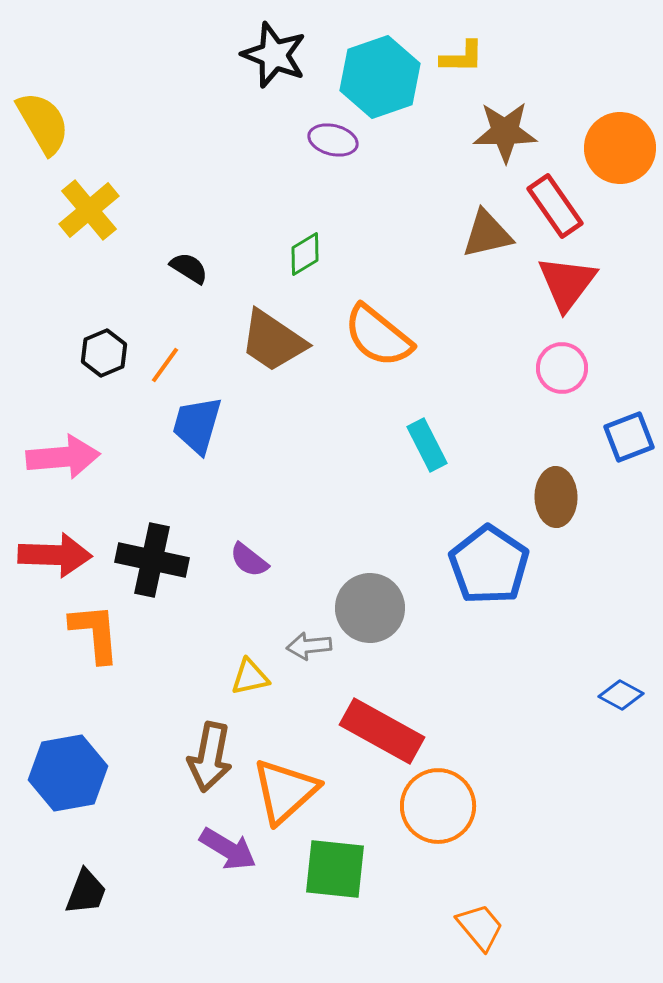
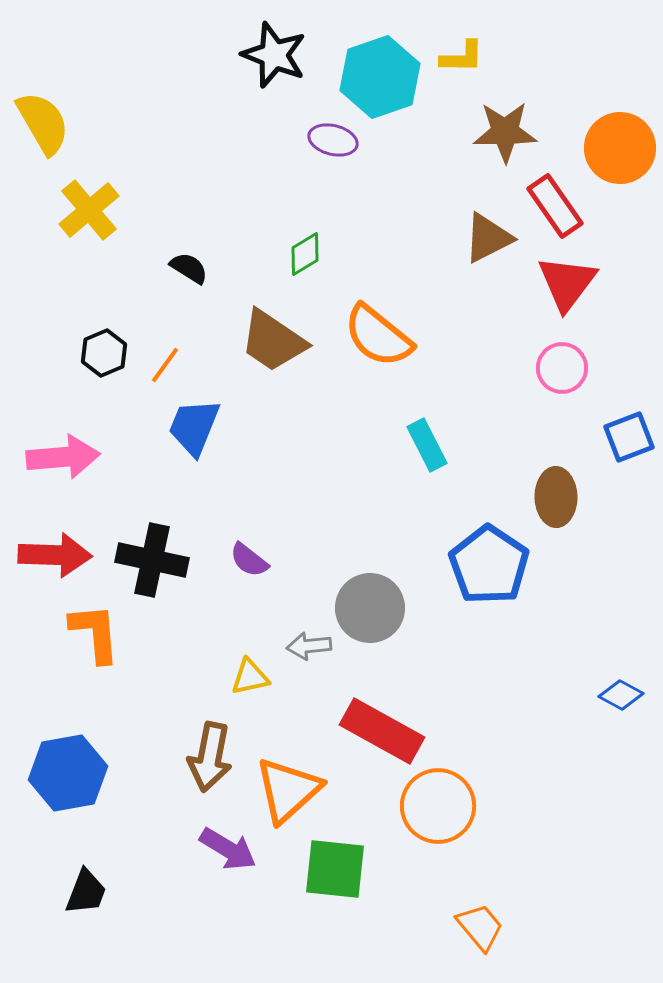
brown triangle at (487, 234): moved 1 px right, 4 px down; rotated 14 degrees counterclockwise
blue trapezoid at (197, 425): moved 3 px left, 2 px down; rotated 6 degrees clockwise
orange triangle at (285, 791): moved 3 px right, 1 px up
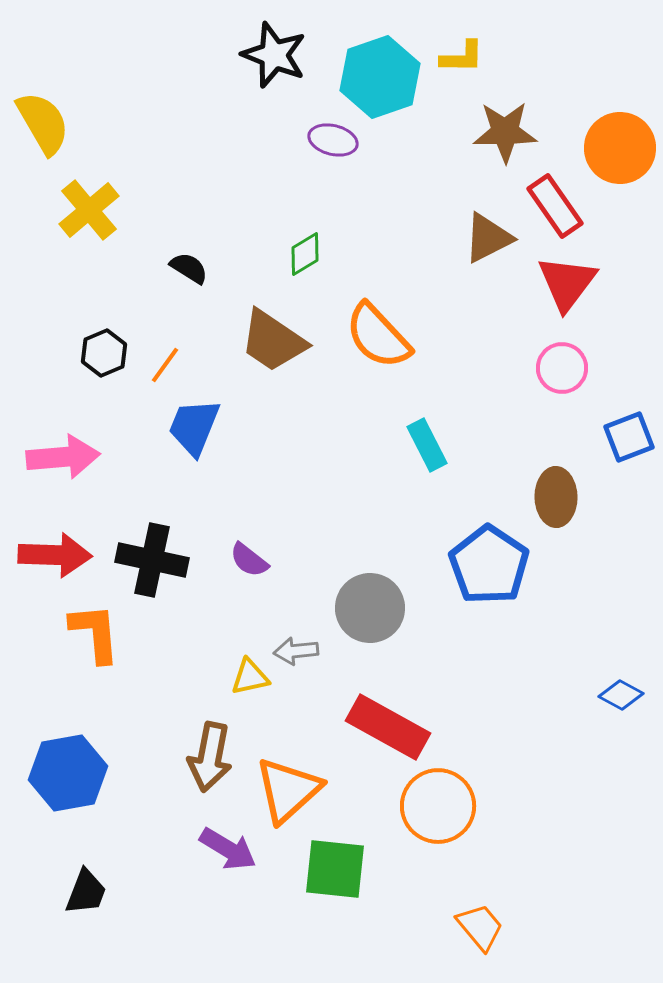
orange semicircle at (378, 336): rotated 8 degrees clockwise
gray arrow at (309, 646): moved 13 px left, 5 px down
red rectangle at (382, 731): moved 6 px right, 4 px up
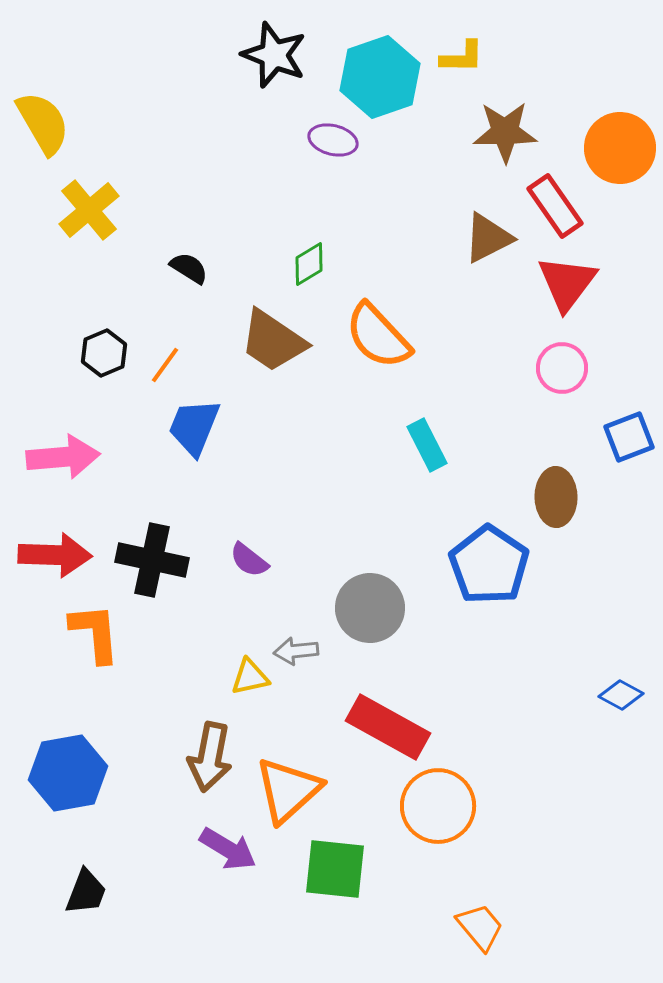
green diamond at (305, 254): moved 4 px right, 10 px down
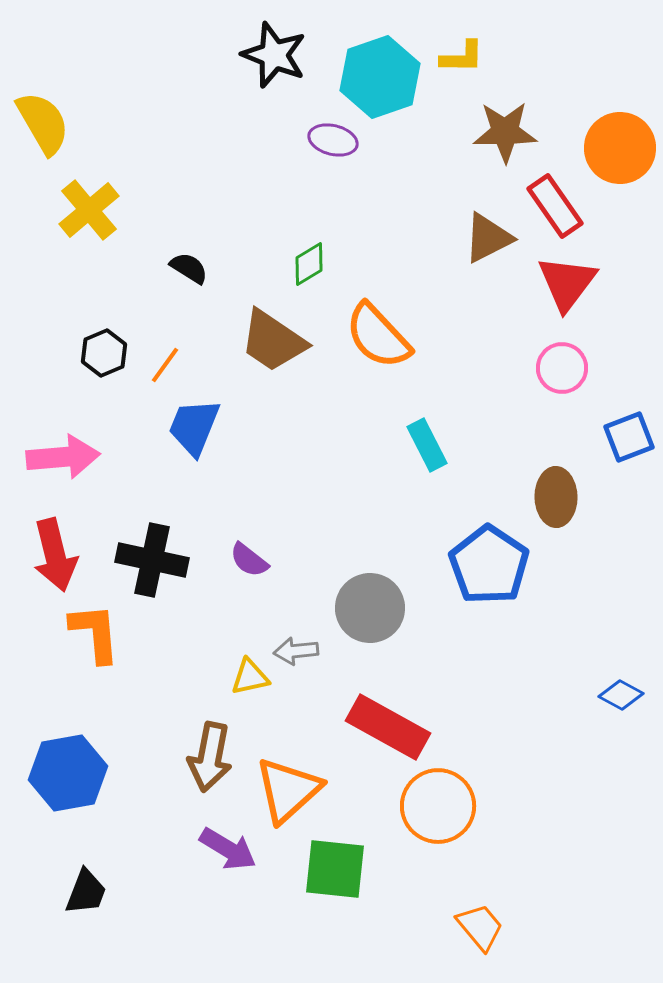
red arrow at (55, 555): rotated 74 degrees clockwise
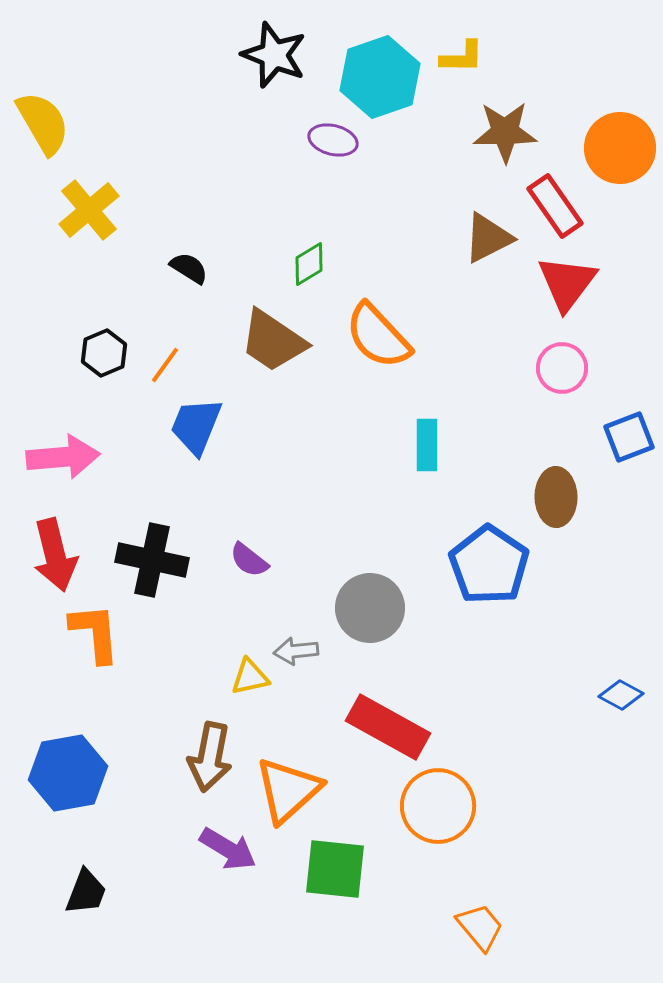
blue trapezoid at (194, 427): moved 2 px right, 1 px up
cyan rectangle at (427, 445): rotated 27 degrees clockwise
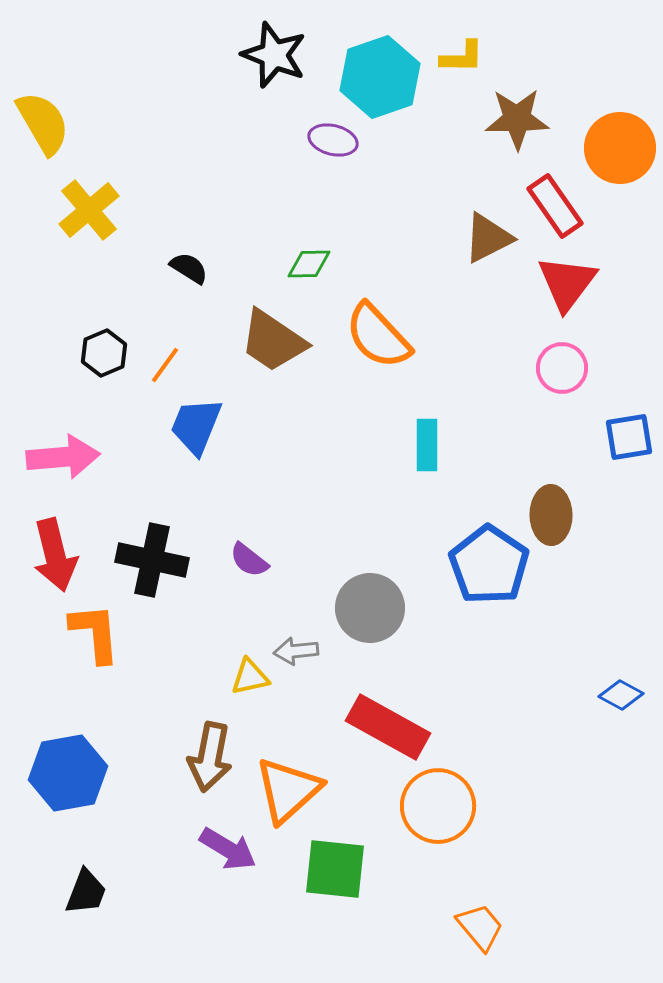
brown star at (505, 132): moved 12 px right, 13 px up
green diamond at (309, 264): rotated 30 degrees clockwise
blue square at (629, 437): rotated 12 degrees clockwise
brown ellipse at (556, 497): moved 5 px left, 18 px down
